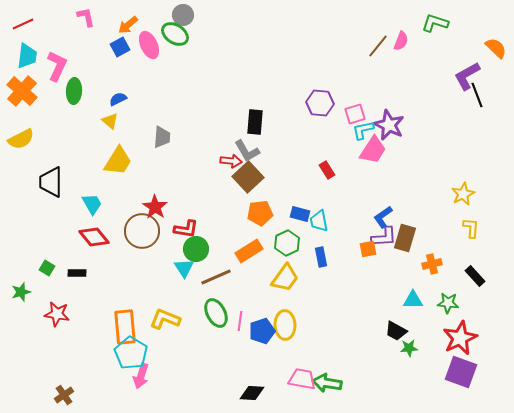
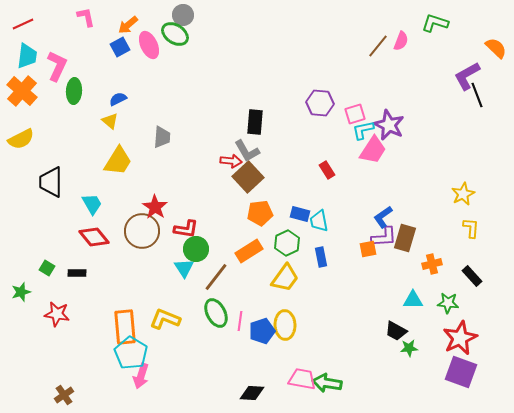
black rectangle at (475, 276): moved 3 px left
brown line at (216, 277): rotated 28 degrees counterclockwise
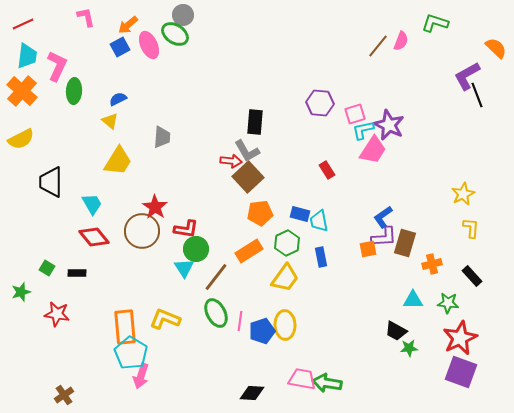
brown rectangle at (405, 238): moved 5 px down
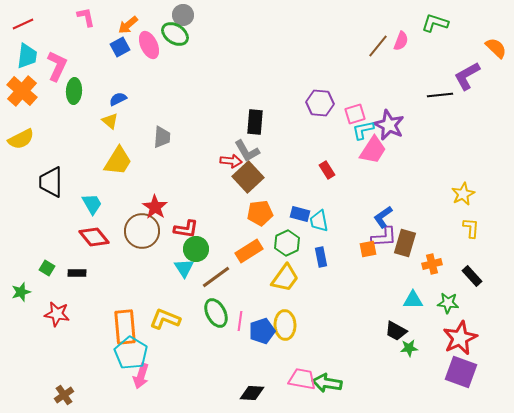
black line at (477, 95): moved 37 px left; rotated 75 degrees counterclockwise
brown line at (216, 277): rotated 16 degrees clockwise
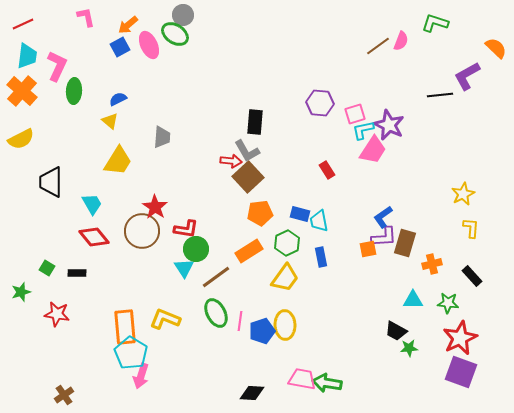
brown line at (378, 46): rotated 15 degrees clockwise
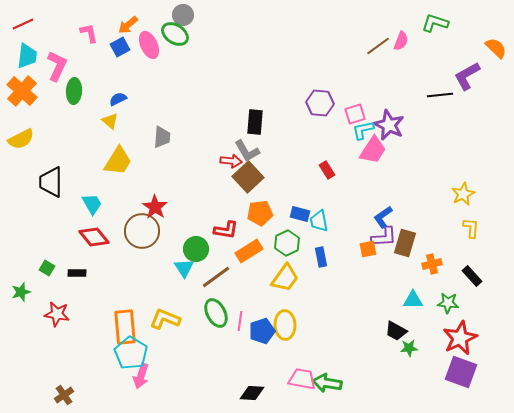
pink L-shape at (86, 17): moved 3 px right, 16 px down
red L-shape at (186, 229): moved 40 px right, 1 px down
